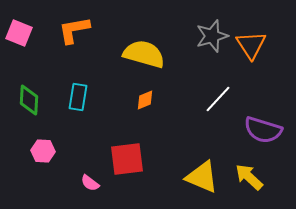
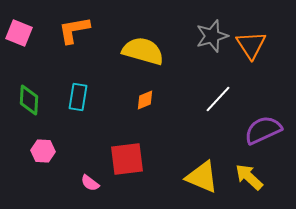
yellow semicircle: moved 1 px left, 3 px up
purple semicircle: rotated 138 degrees clockwise
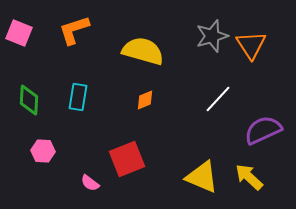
orange L-shape: rotated 8 degrees counterclockwise
red square: rotated 15 degrees counterclockwise
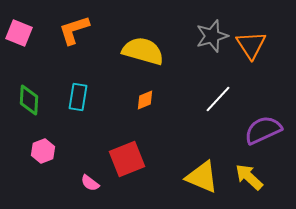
pink hexagon: rotated 25 degrees counterclockwise
